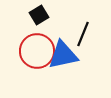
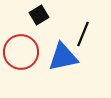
red circle: moved 16 px left, 1 px down
blue triangle: moved 2 px down
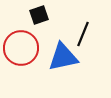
black square: rotated 12 degrees clockwise
red circle: moved 4 px up
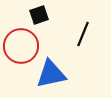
red circle: moved 2 px up
blue triangle: moved 12 px left, 17 px down
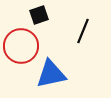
black line: moved 3 px up
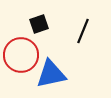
black square: moved 9 px down
red circle: moved 9 px down
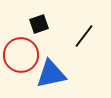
black line: moved 1 px right, 5 px down; rotated 15 degrees clockwise
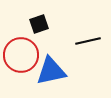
black line: moved 4 px right, 5 px down; rotated 40 degrees clockwise
blue triangle: moved 3 px up
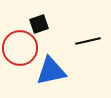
red circle: moved 1 px left, 7 px up
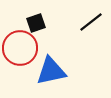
black square: moved 3 px left, 1 px up
black line: moved 3 px right, 19 px up; rotated 25 degrees counterclockwise
